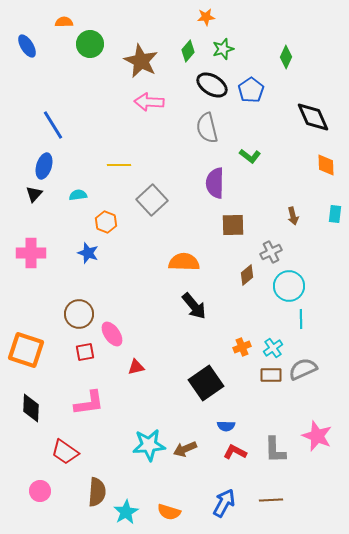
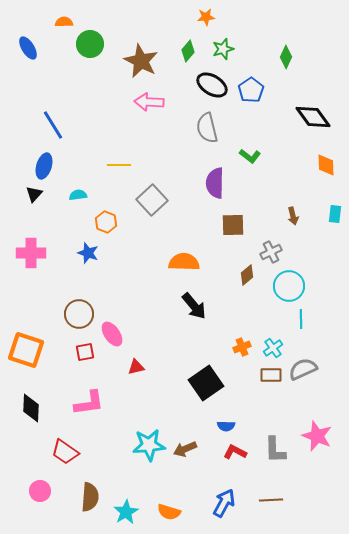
blue ellipse at (27, 46): moved 1 px right, 2 px down
black diamond at (313, 117): rotated 12 degrees counterclockwise
brown semicircle at (97, 492): moved 7 px left, 5 px down
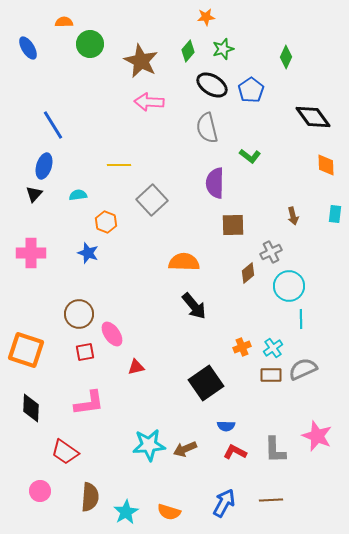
brown diamond at (247, 275): moved 1 px right, 2 px up
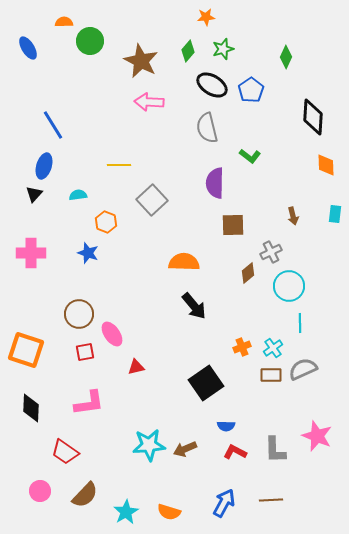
green circle at (90, 44): moved 3 px up
black diamond at (313, 117): rotated 39 degrees clockwise
cyan line at (301, 319): moved 1 px left, 4 px down
brown semicircle at (90, 497): moved 5 px left, 2 px up; rotated 40 degrees clockwise
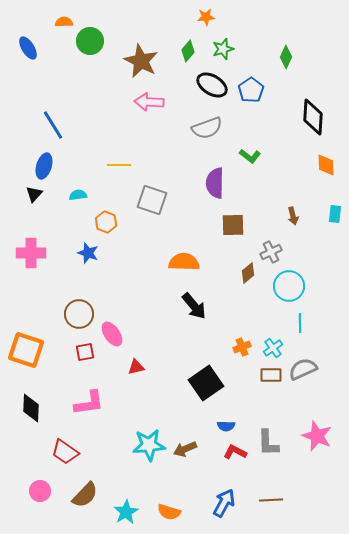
gray semicircle at (207, 128): rotated 96 degrees counterclockwise
gray square at (152, 200): rotated 28 degrees counterclockwise
gray L-shape at (275, 450): moved 7 px left, 7 px up
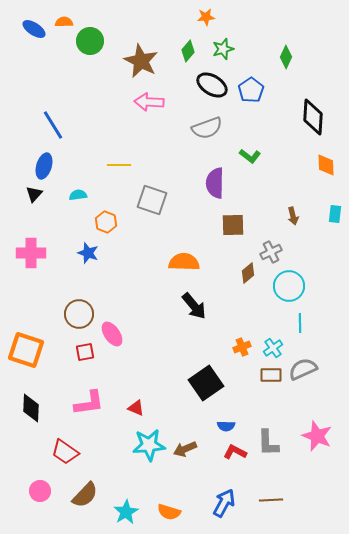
blue ellipse at (28, 48): moved 6 px right, 19 px up; rotated 25 degrees counterclockwise
red triangle at (136, 367): moved 41 px down; rotated 36 degrees clockwise
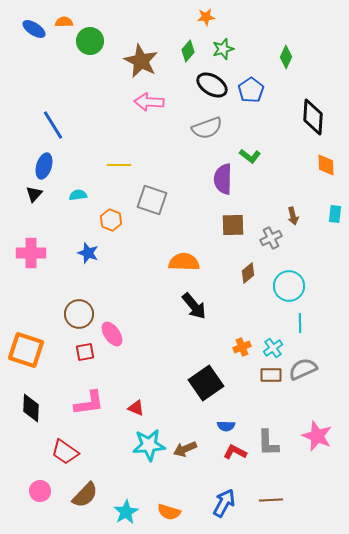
purple semicircle at (215, 183): moved 8 px right, 4 px up
orange hexagon at (106, 222): moved 5 px right, 2 px up
gray cross at (271, 252): moved 14 px up
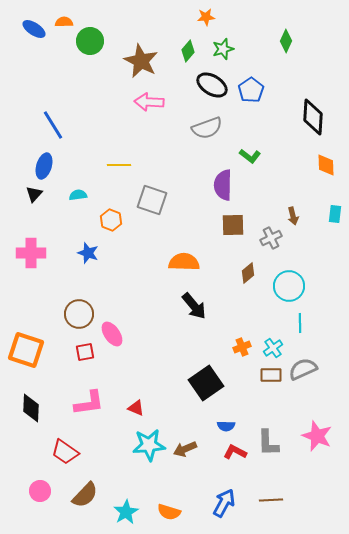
green diamond at (286, 57): moved 16 px up
purple semicircle at (223, 179): moved 6 px down
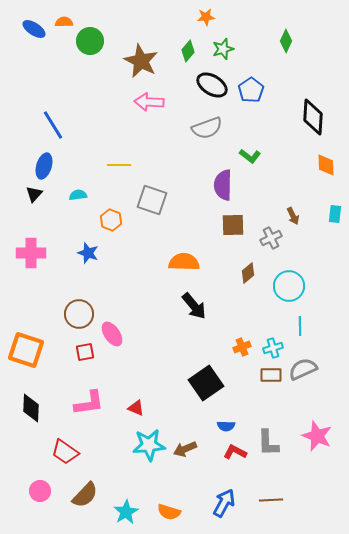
brown arrow at (293, 216): rotated 12 degrees counterclockwise
cyan line at (300, 323): moved 3 px down
cyan cross at (273, 348): rotated 18 degrees clockwise
